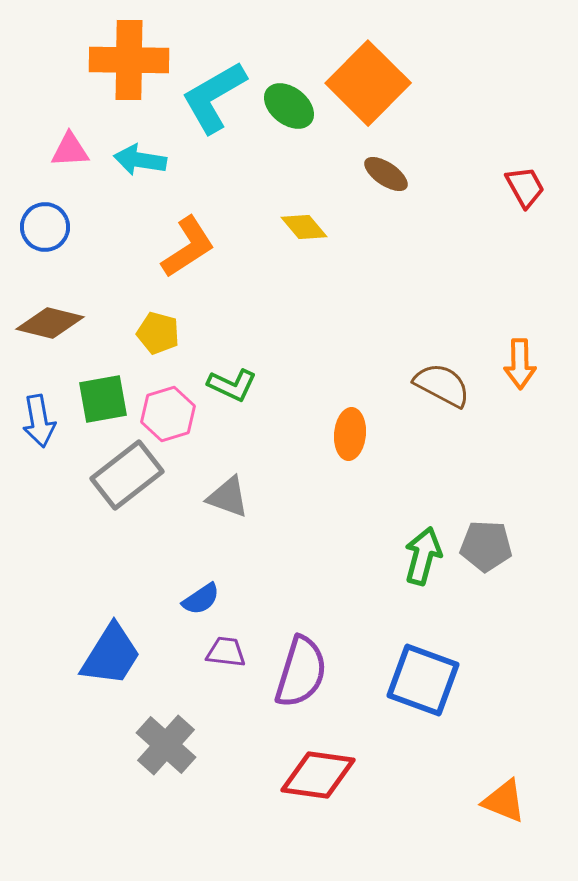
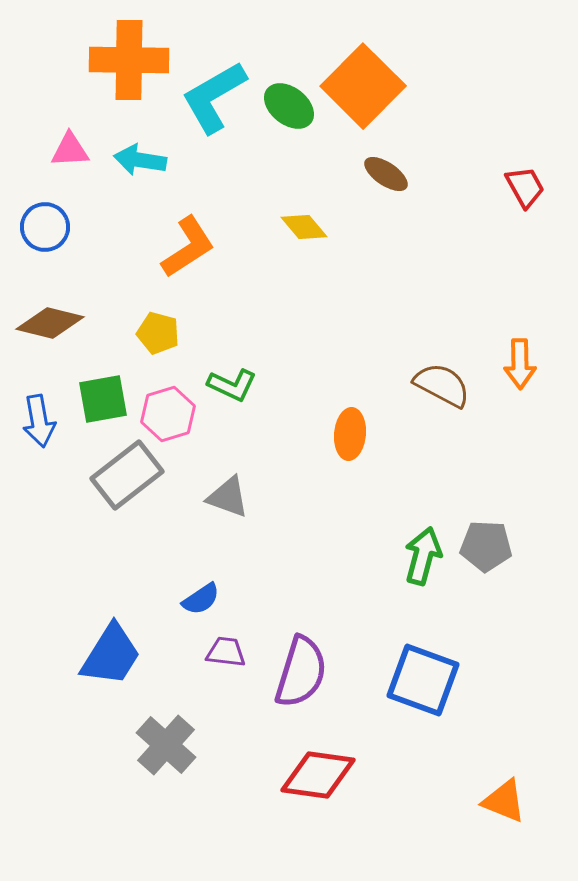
orange square: moved 5 px left, 3 px down
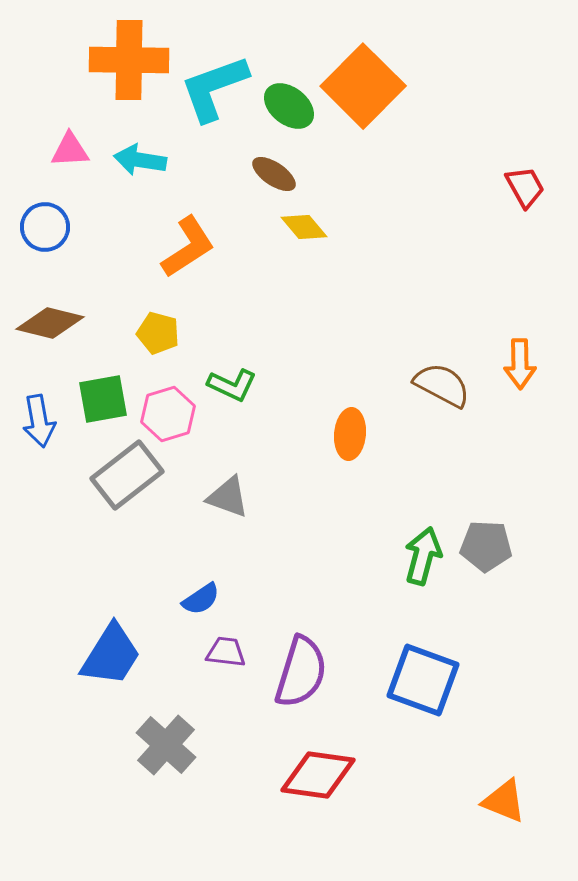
cyan L-shape: moved 9 px up; rotated 10 degrees clockwise
brown ellipse: moved 112 px left
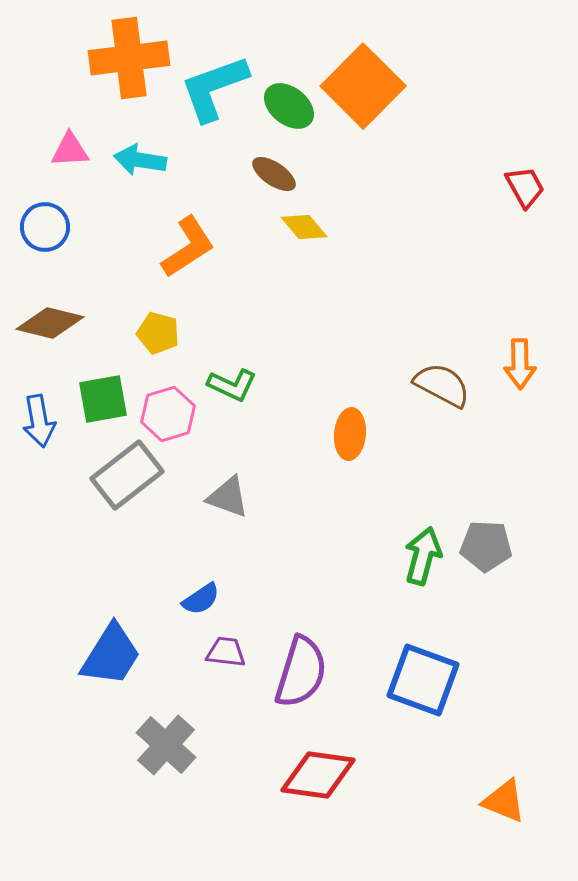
orange cross: moved 2 px up; rotated 8 degrees counterclockwise
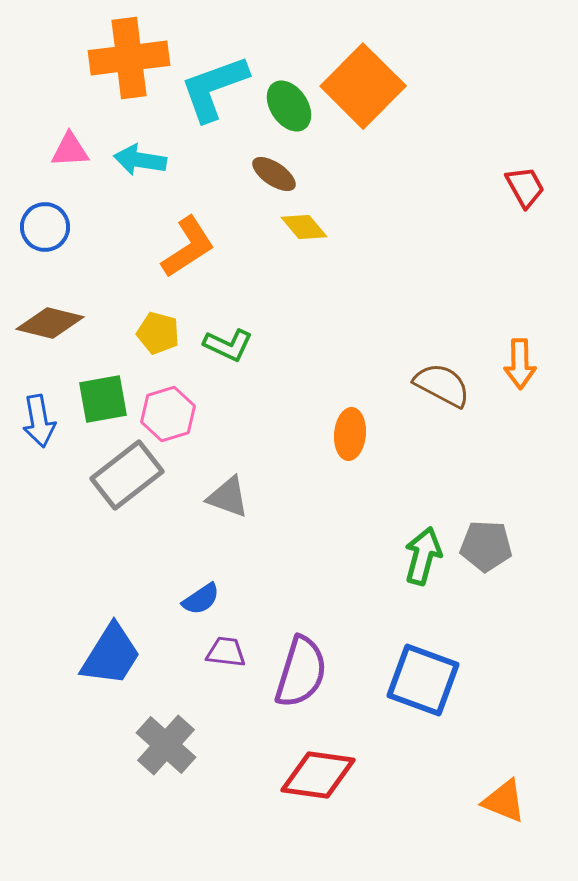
green ellipse: rotated 18 degrees clockwise
green L-shape: moved 4 px left, 40 px up
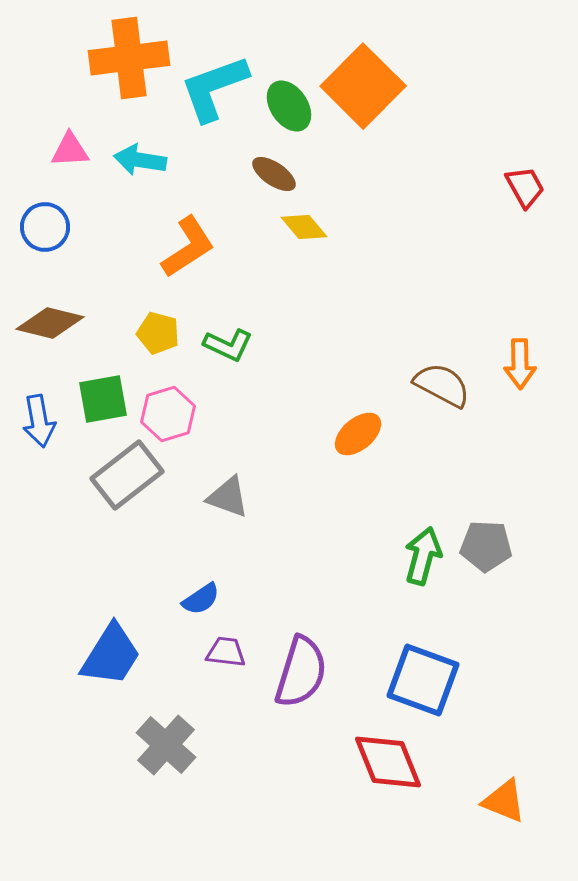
orange ellipse: moved 8 px right; rotated 45 degrees clockwise
red diamond: moved 70 px right, 13 px up; rotated 60 degrees clockwise
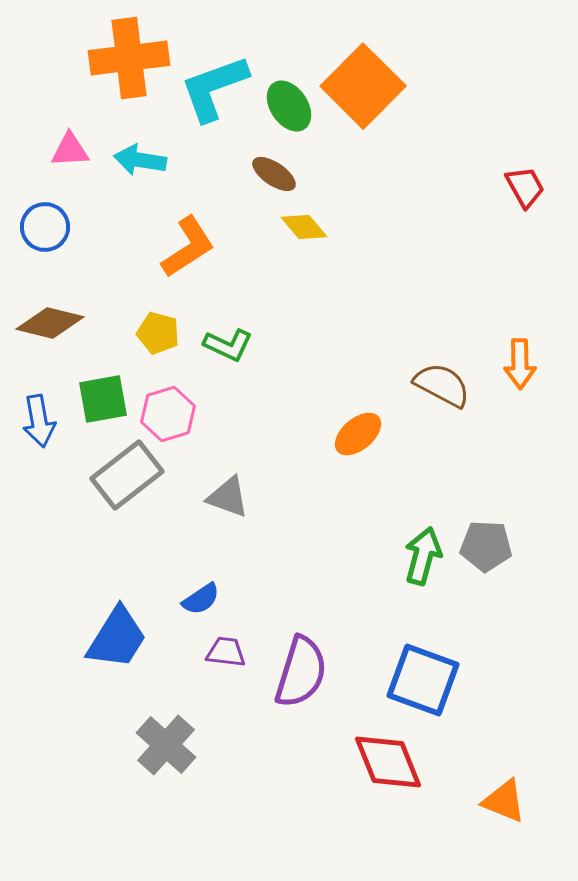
blue trapezoid: moved 6 px right, 17 px up
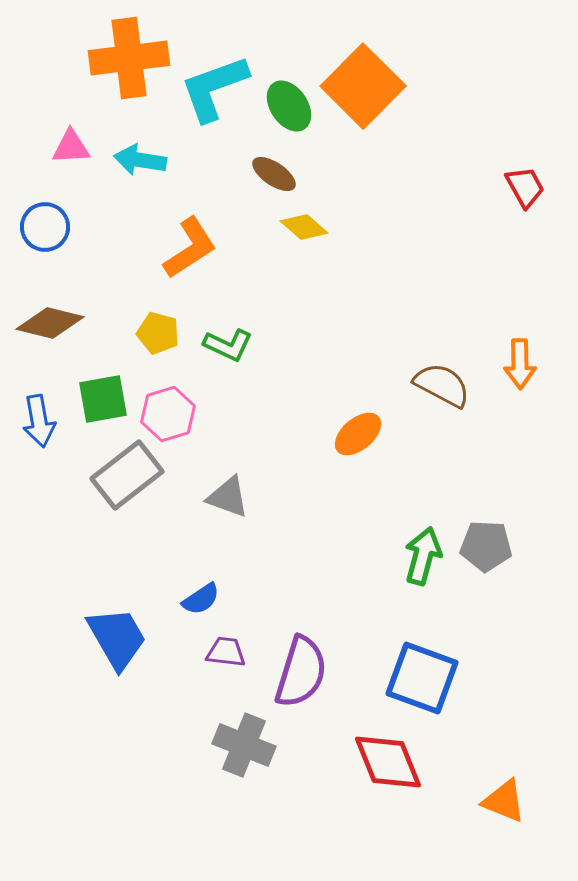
pink triangle: moved 1 px right, 3 px up
yellow diamond: rotated 9 degrees counterclockwise
orange L-shape: moved 2 px right, 1 px down
blue trapezoid: rotated 62 degrees counterclockwise
blue square: moved 1 px left, 2 px up
gray cross: moved 78 px right; rotated 20 degrees counterclockwise
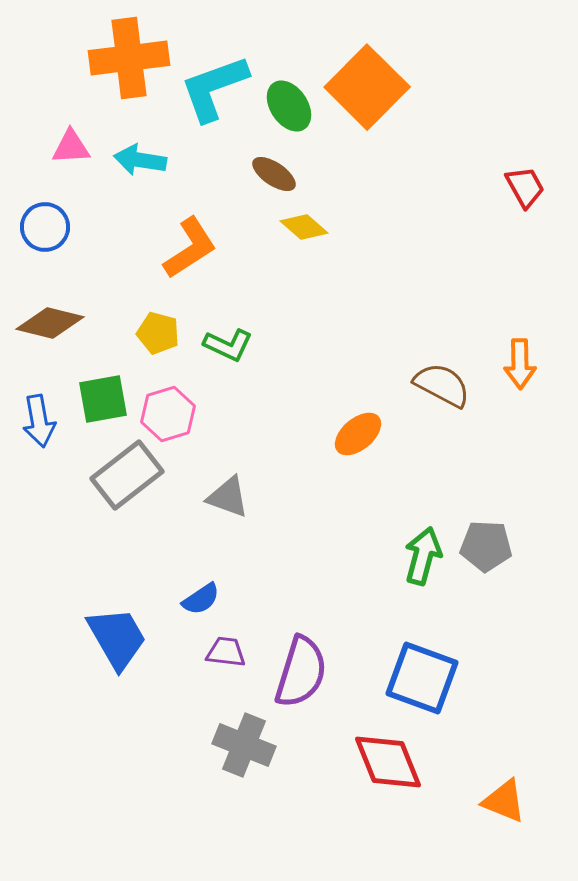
orange square: moved 4 px right, 1 px down
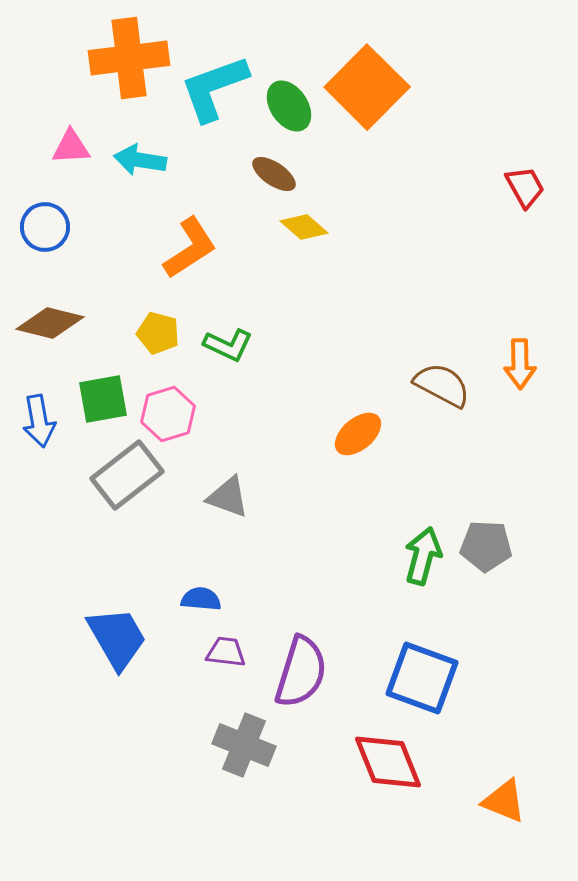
blue semicircle: rotated 141 degrees counterclockwise
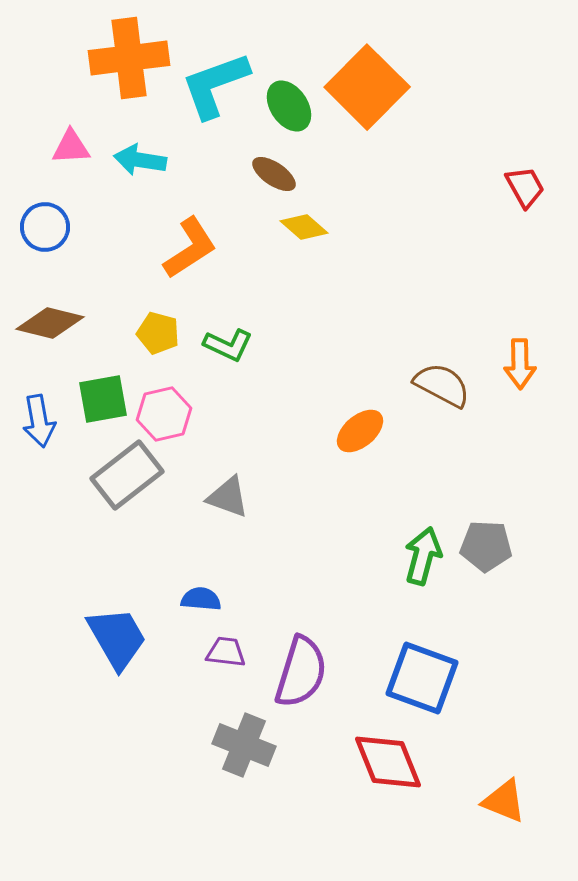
cyan L-shape: moved 1 px right, 3 px up
pink hexagon: moved 4 px left; rotated 4 degrees clockwise
orange ellipse: moved 2 px right, 3 px up
